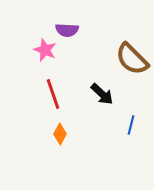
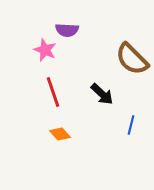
red line: moved 2 px up
orange diamond: rotated 70 degrees counterclockwise
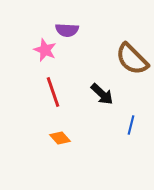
orange diamond: moved 4 px down
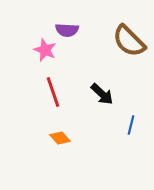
brown semicircle: moved 3 px left, 18 px up
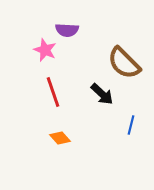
brown semicircle: moved 5 px left, 22 px down
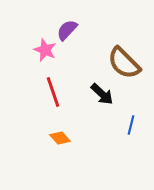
purple semicircle: rotated 130 degrees clockwise
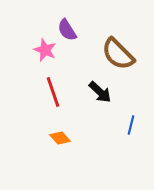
purple semicircle: rotated 75 degrees counterclockwise
brown semicircle: moved 6 px left, 9 px up
black arrow: moved 2 px left, 2 px up
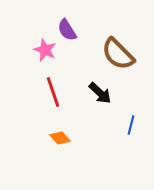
black arrow: moved 1 px down
